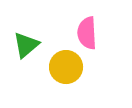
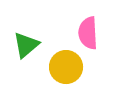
pink semicircle: moved 1 px right
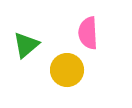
yellow circle: moved 1 px right, 3 px down
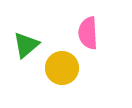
yellow circle: moved 5 px left, 2 px up
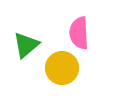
pink semicircle: moved 9 px left
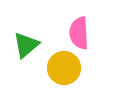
yellow circle: moved 2 px right
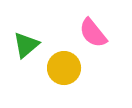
pink semicircle: moved 14 px right; rotated 36 degrees counterclockwise
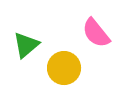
pink semicircle: moved 3 px right
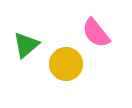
yellow circle: moved 2 px right, 4 px up
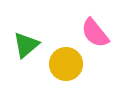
pink semicircle: moved 1 px left
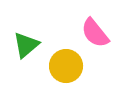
yellow circle: moved 2 px down
